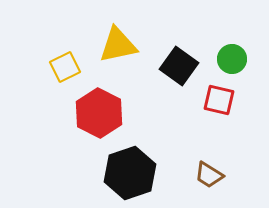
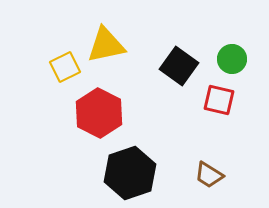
yellow triangle: moved 12 px left
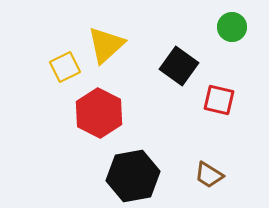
yellow triangle: rotated 30 degrees counterclockwise
green circle: moved 32 px up
black hexagon: moved 3 px right, 3 px down; rotated 9 degrees clockwise
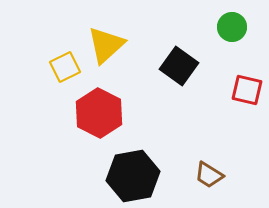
red square: moved 28 px right, 10 px up
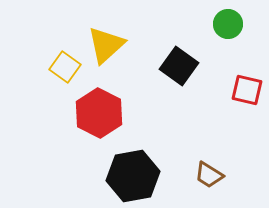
green circle: moved 4 px left, 3 px up
yellow square: rotated 28 degrees counterclockwise
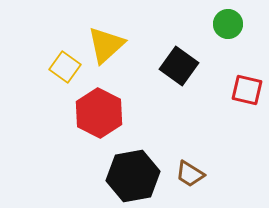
brown trapezoid: moved 19 px left, 1 px up
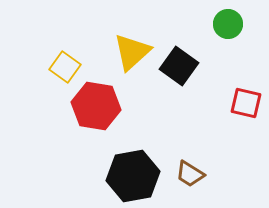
yellow triangle: moved 26 px right, 7 px down
red square: moved 1 px left, 13 px down
red hexagon: moved 3 px left, 7 px up; rotated 18 degrees counterclockwise
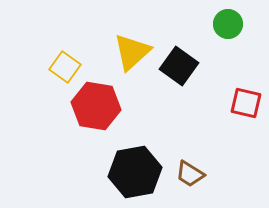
black hexagon: moved 2 px right, 4 px up
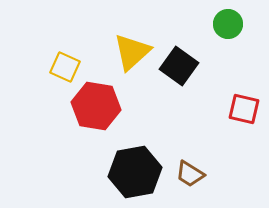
yellow square: rotated 12 degrees counterclockwise
red square: moved 2 px left, 6 px down
